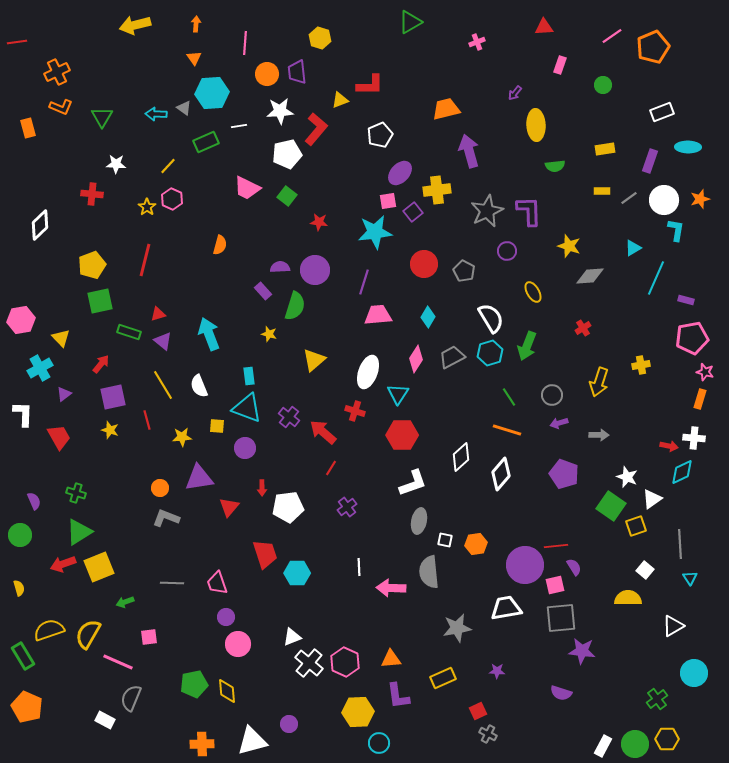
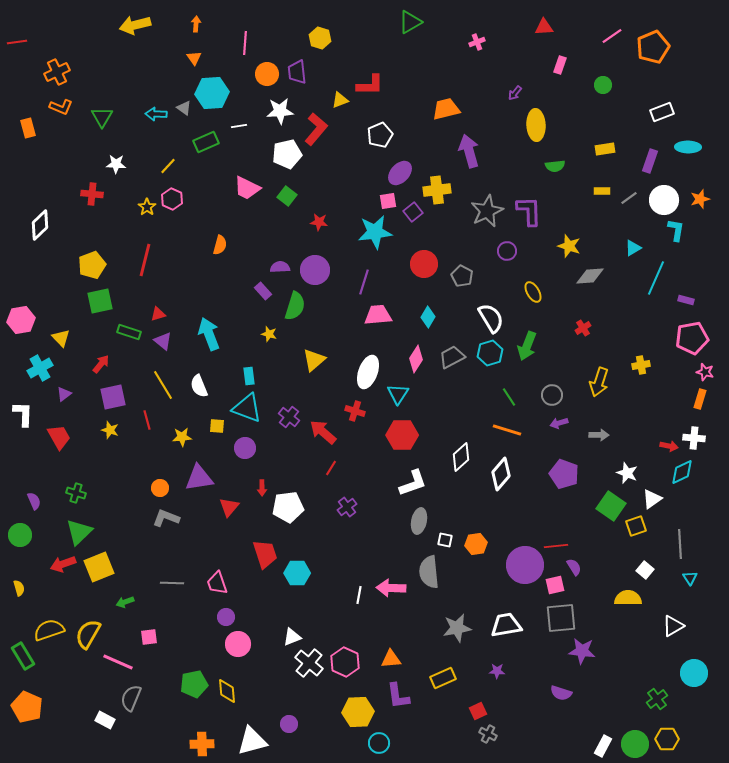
gray pentagon at (464, 271): moved 2 px left, 5 px down
white star at (627, 477): moved 4 px up
green triangle at (79, 532): rotated 12 degrees counterclockwise
white line at (359, 567): moved 28 px down; rotated 12 degrees clockwise
white trapezoid at (506, 608): moved 17 px down
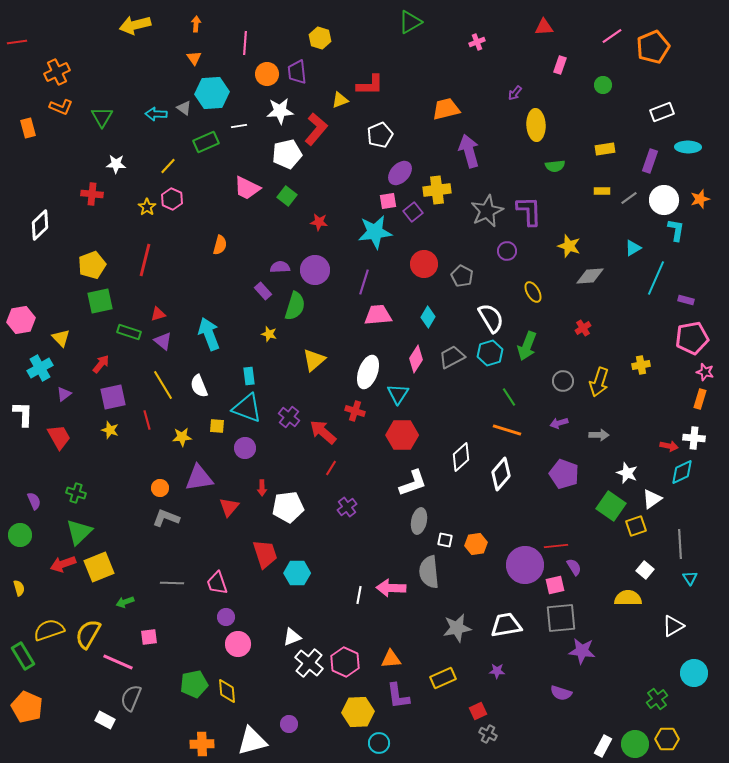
gray circle at (552, 395): moved 11 px right, 14 px up
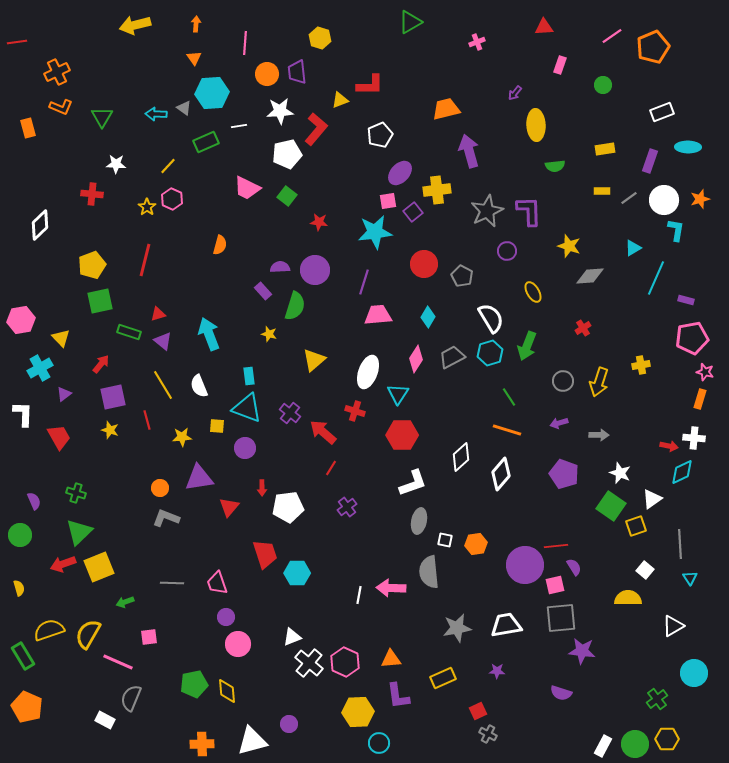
purple cross at (289, 417): moved 1 px right, 4 px up
white star at (627, 473): moved 7 px left
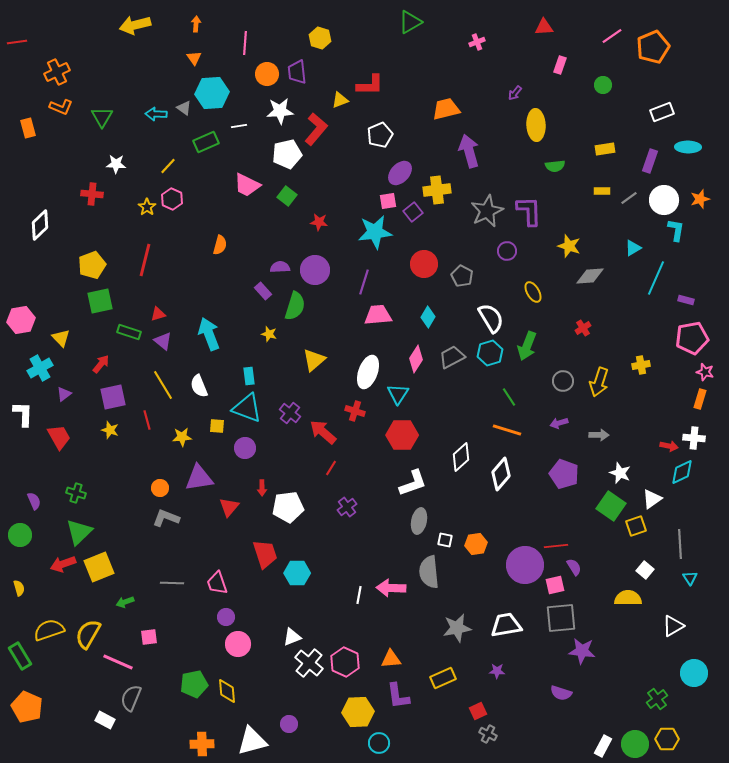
pink trapezoid at (247, 188): moved 3 px up
green rectangle at (23, 656): moved 3 px left
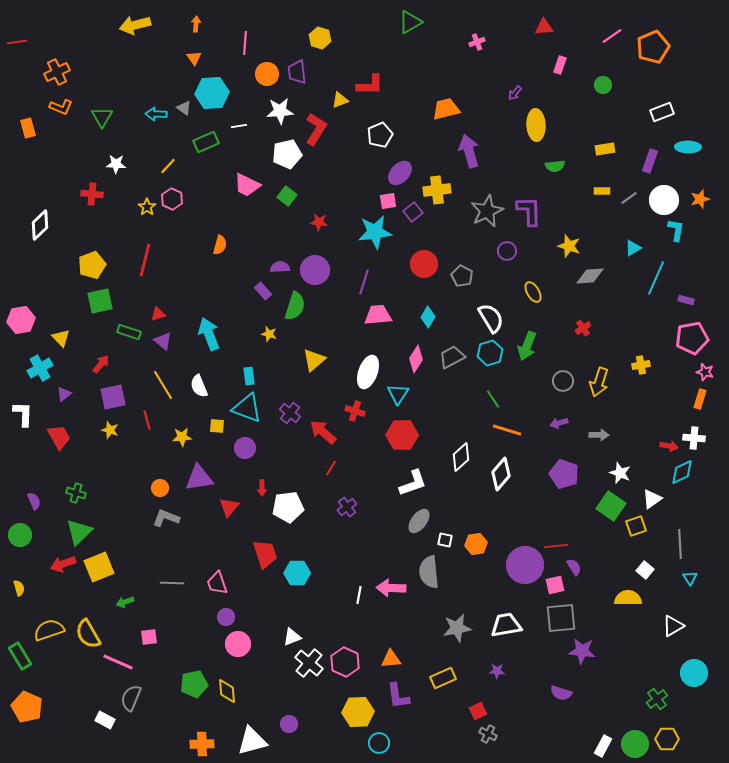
red L-shape at (316, 129): rotated 8 degrees counterclockwise
green line at (509, 397): moved 16 px left, 2 px down
gray ellipse at (419, 521): rotated 25 degrees clockwise
yellow semicircle at (88, 634): rotated 60 degrees counterclockwise
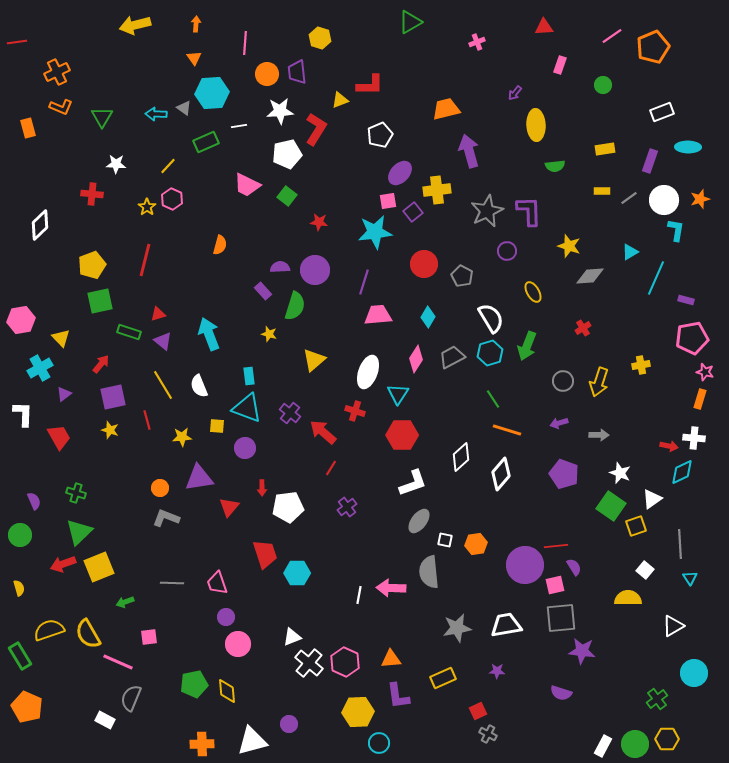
cyan triangle at (633, 248): moved 3 px left, 4 px down
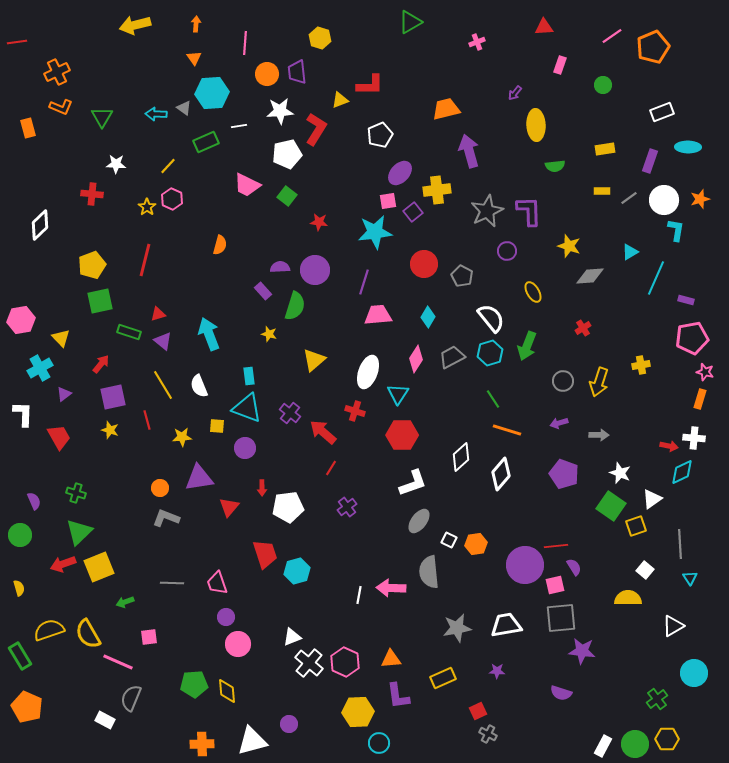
white semicircle at (491, 318): rotated 8 degrees counterclockwise
white square at (445, 540): moved 4 px right; rotated 14 degrees clockwise
cyan hexagon at (297, 573): moved 2 px up; rotated 15 degrees counterclockwise
green pentagon at (194, 684): rotated 8 degrees clockwise
